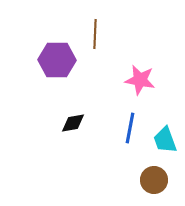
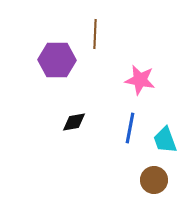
black diamond: moved 1 px right, 1 px up
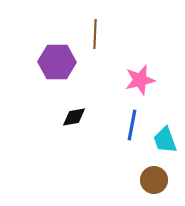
purple hexagon: moved 2 px down
pink star: rotated 24 degrees counterclockwise
black diamond: moved 5 px up
blue line: moved 2 px right, 3 px up
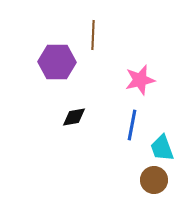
brown line: moved 2 px left, 1 px down
cyan trapezoid: moved 3 px left, 8 px down
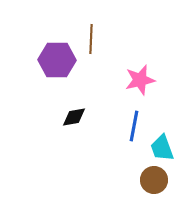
brown line: moved 2 px left, 4 px down
purple hexagon: moved 2 px up
blue line: moved 2 px right, 1 px down
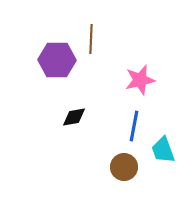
cyan trapezoid: moved 1 px right, 2 px down
brown circle: moved 30 px left, 13 px up
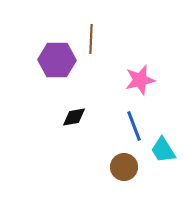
blue line: rotated 32 degrees counterclockwise
cyan trapezoid: rotated 12 degrees counterclockwise
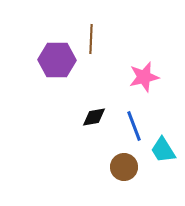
pink star: moved 4 px right, 3 px up
black diamond: moved 20 px right
